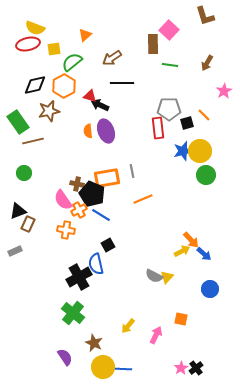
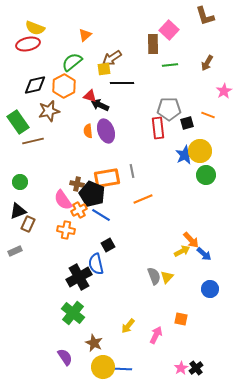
yellow square at (54, 49): moved 50 px right, 20 px down
green line at (170, 65): rotated 14 degrees counterclockwise
orange line at (204, 115): moved 4 px right; rotated 24 degrees counterclockwise
blue star at (183, 151): moved 2 px right, 4 px down; rotated 12 degrees counterclockwise
green circle at (24, 173): moved 4 px left, 9 px down
gray semicircle at (154, 276): rotated 138 degrees counterclockwise
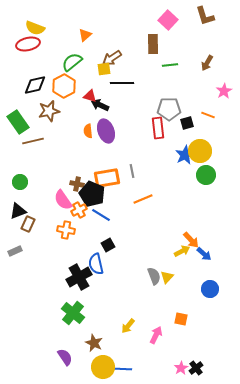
pink square at (169, 30): moved 1 px left, 10 px up
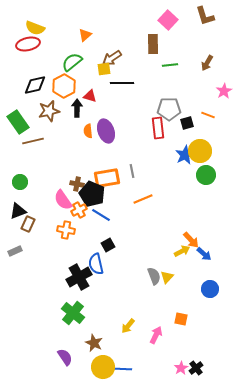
black arrow at (100, 105): moved 23 px left, 3 px down; rotated 66 degrees clockwise
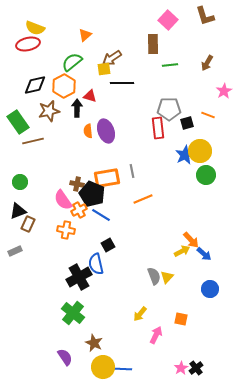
yellow arrow at (128, 326): moved 12 px right, 12 px up
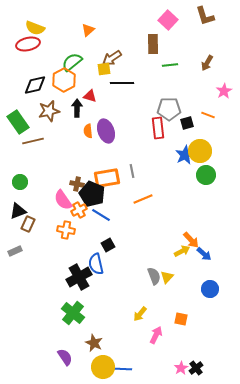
orange triangle at (85, 35): moved 3 px right, 5 px up
orange hexagon at (64, 86): moved 6 px up
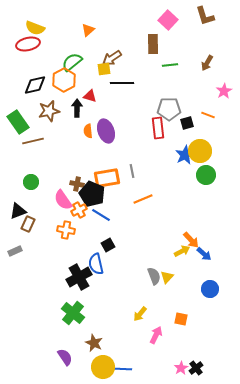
green circle at (20, 182): moved 11 px right
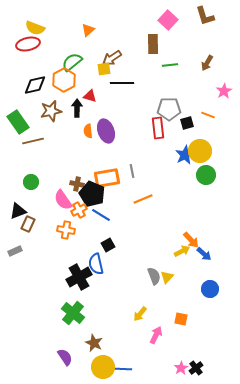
brown star at (49, 111): moved 2 px right
